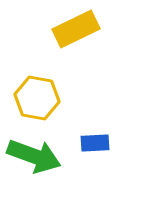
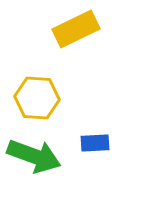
yellow hexagon: rotated 6 degrees counterclockwise
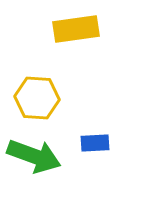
yellow rectangle: rotated 18 degrees clockwise
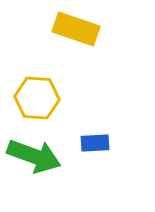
yellow rectangle: rotated 27 degrees clockwise
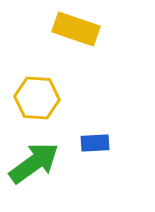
green arrow: moved 7 px down; rotated 56 degrees counterclockwise
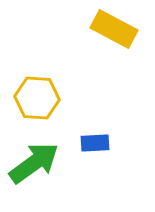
yellow rectangle: moved 38 px right; rotated 9 degrees clockwise
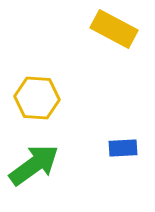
blue rectangle: moved 28 px right, 5 px down
green arrow: moved 2 px down
